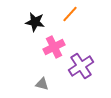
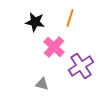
orange line: moved 4 px down; rotated 24 degrees counterclockwise
pink cross: rotated 20 degrees counterclockwise
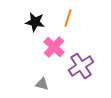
orange line: moved 2 px left
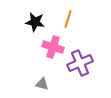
orange line: moved 1 px down
pink cross: moved 1 px left; rotated 25 degrees counterclockwise
purple cross: moved 1 px left, 3 px up; rotated 10 degrees clockwise
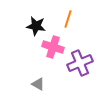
black star: moved 1 px right, 4 px down
gray triangle: moved 4 px left; rotated 16 degrees clockwise
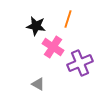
pink cross: rotated 15 degrees clockwise
